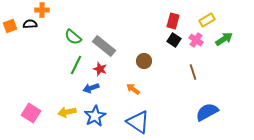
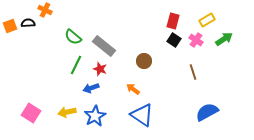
orange cross: moved 3 px right; rotated 24 degrees clockwise
black semicircle: moved 2 px left, 1 px up
blue triangle: moved 4 px right, 7 px up
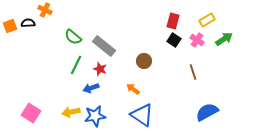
pink cross: moved 1 px right
yellow arrow: moved 4 px right
blue star: rotated 20 degrees clockwise
